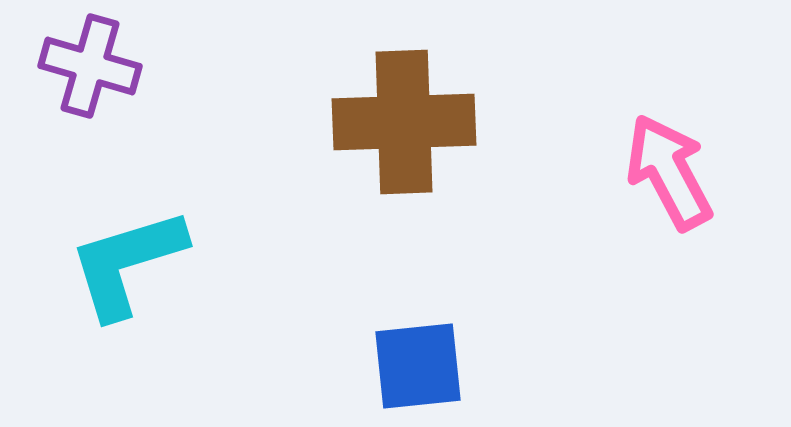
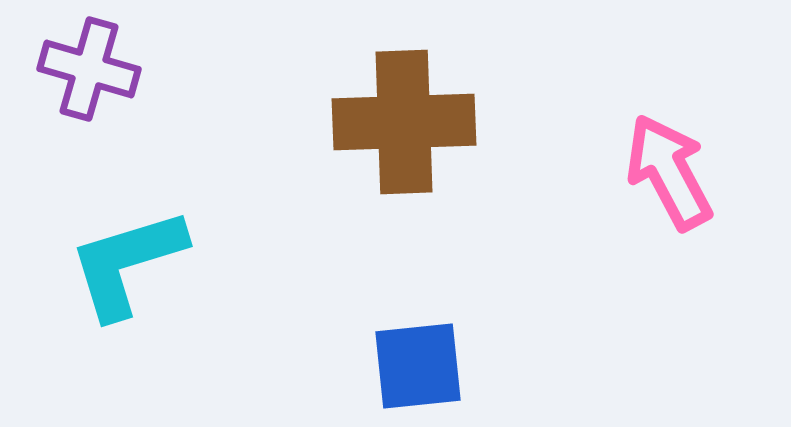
purple cross: moved 1 px left, 3 px down
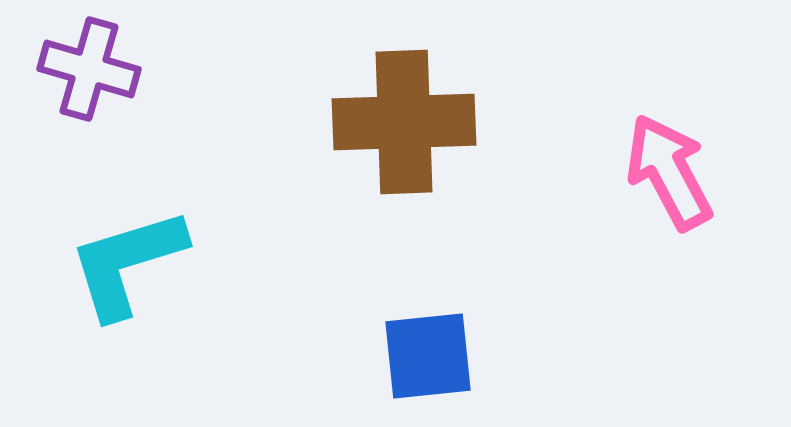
blue square: moved 10 px right, 10 px up
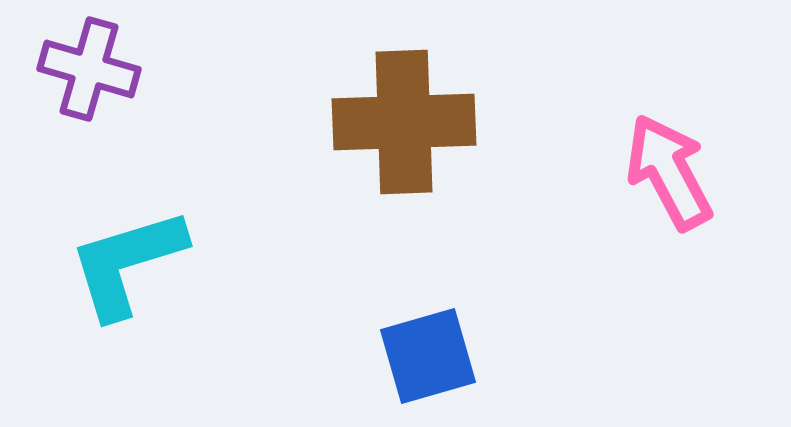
blue square: rotated 10 degrees counterclockwise
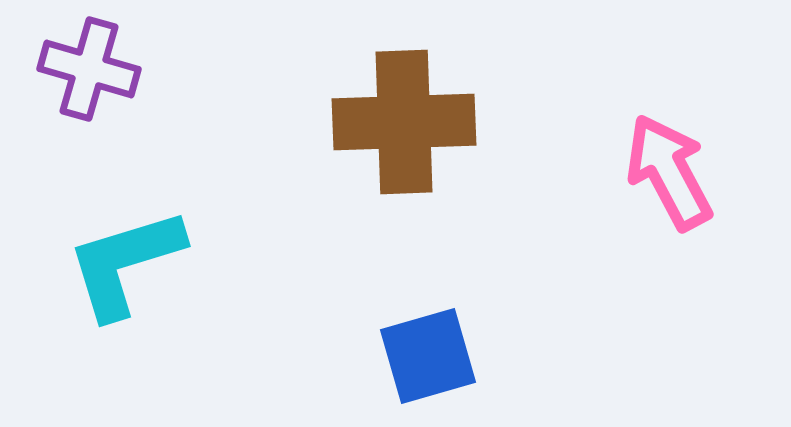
cyan L-shape: moved 2 px left
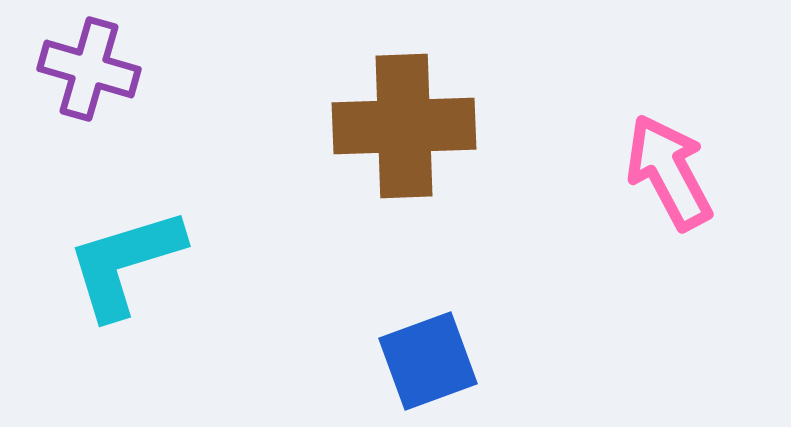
brown cross: moved 4 px down
blue square: moved 5 px down; rotated 4 degrees counterclockwise
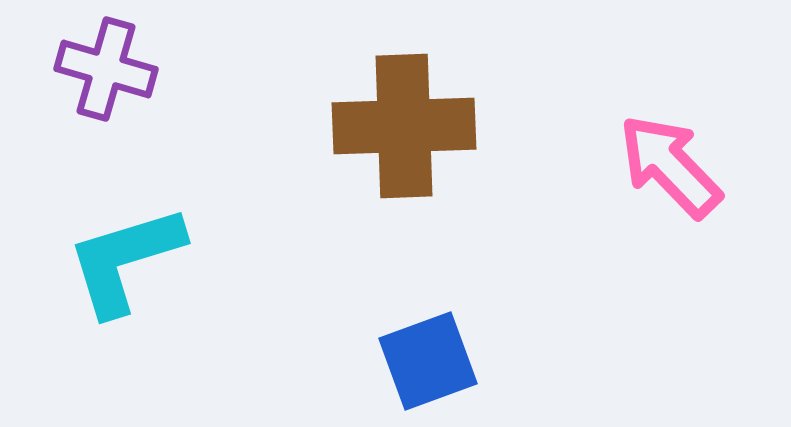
purple cross: moved 17 px right
pink arrow: moved 1 px right, 6 px up; rotated 16 degrees counterclockwise
cyan L-shape: moved 3 px up
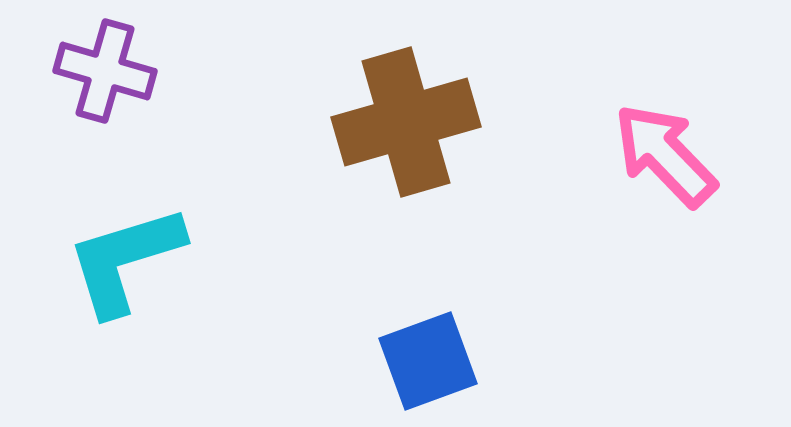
purple cross: moved 1 px left, 2 px down
brown cross: moved 2 px right, 4 px up; rotated 14 degrees counterclockwise
pink arrow: moved 5 px left, 11 px up
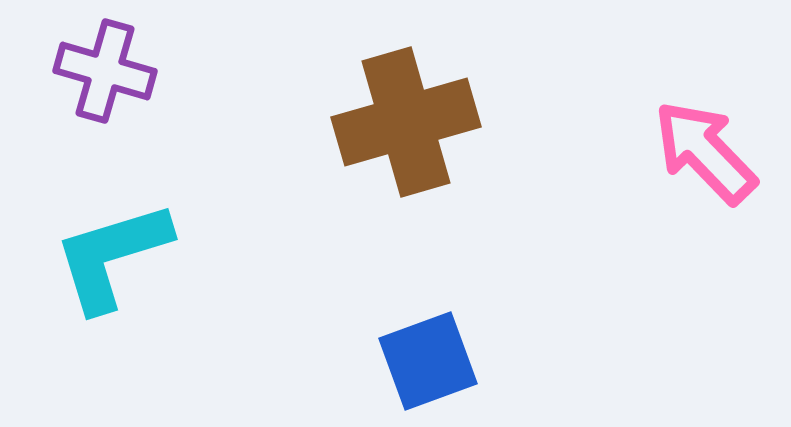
pink arrow: moved 40 px right, 3 px up
cyan L-shape: moved 13 px left, 4 px up
